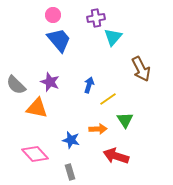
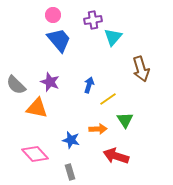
purple cross: moved 3 px left, 2 px down
brown arrow: rotated 10 degrees clockwise
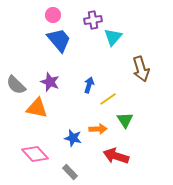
blue star: moved 2 px right, 2 px up
gray rectangle: rotated 28 degrees counterclockwise
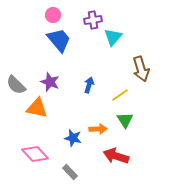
yellow line: moved 12 px right, 4 px up
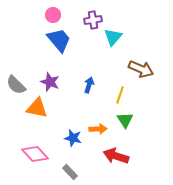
brown arrow: rotated 50 degrees counterclockwise
yellow line: rotated 36 degrees counterclockwise
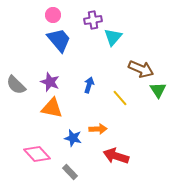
yellow line: moved 3 px down; rotated 60 degrees counterclockwise
orange triangle: moved 15 px right
green triangle: moved 33 px right, 30 px up
pink diamond: moved 2 px right
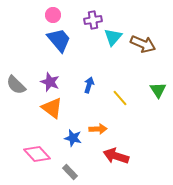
brown arrow: moved 2 px right, 25 px up
orange triangle: rotated 25 degrees clockwise
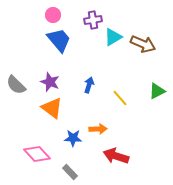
cyan triangle: rotated 18 degrees clockwise
green triangle: moved 1 px left, 1 px down; rotated 36 degrees clockwise
blue star: rotated 12 degrees counterclockwise
